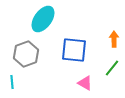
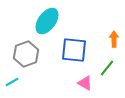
cyan ellipse: moved 4 px right, 2 px down
green line: moved 5 px left
cyan line: rotated 64 degrees clockwise
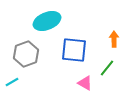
cyan ellipse: rotated 32 degrees clockwise
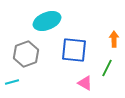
green line: rotated 12 degrees counterclockwise
cyan line: rotated 16 degrees clockwise
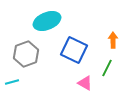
orange arrow: moved 1 px left, 1 px down
blue square: rotated 20 degrees clockwise
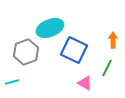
cyan ellipse: moved 3 px right, 7 px down
gray hexagon: moved 2 px up
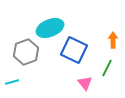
pink triangle: rotated 21 degrees clockwise
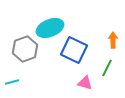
gray hexagon: moved 1 px left, 3 px up
pink triangle: rotated 35 degrees counterclockwise
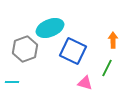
blue square: moved 1 px left, 1 px down
cyan line: rotated 16 degrees clockwise
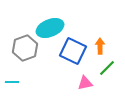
orange arrow: moved 13 px left, 6 px down
gray hexagon: moved 1 px up
green line: rotated 18 degrees clockwise
pink triangle: rotated 28 degrees counterclockwise
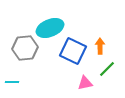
gray hexagon: rotated 15 degrees clockwise
green line: moved 1 px down
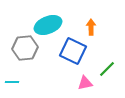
cyan ellipse: moved 2 px left, 3 px up
orange arrow: moved 9 px left, 19 px up
